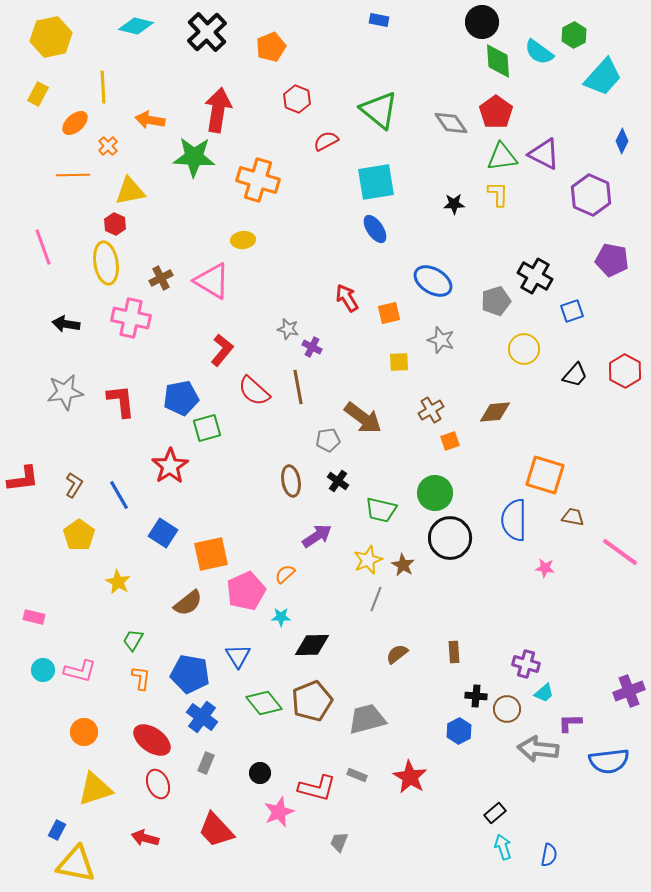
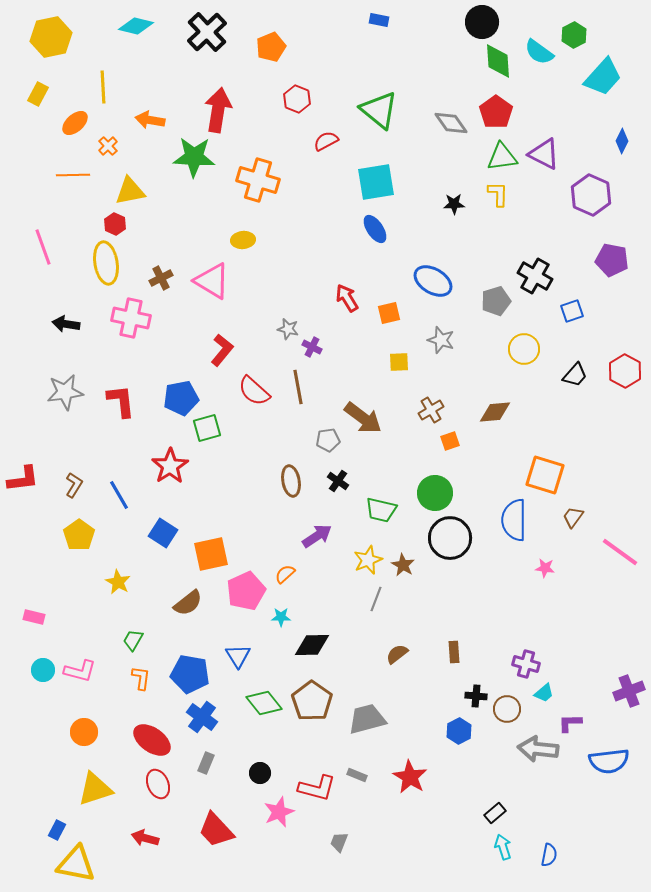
brown trapezoid at (573, 517): rotated 65 degrees counterclockwise
brown pentagon at (312, 701): rotated 15 degrees counterclockwise
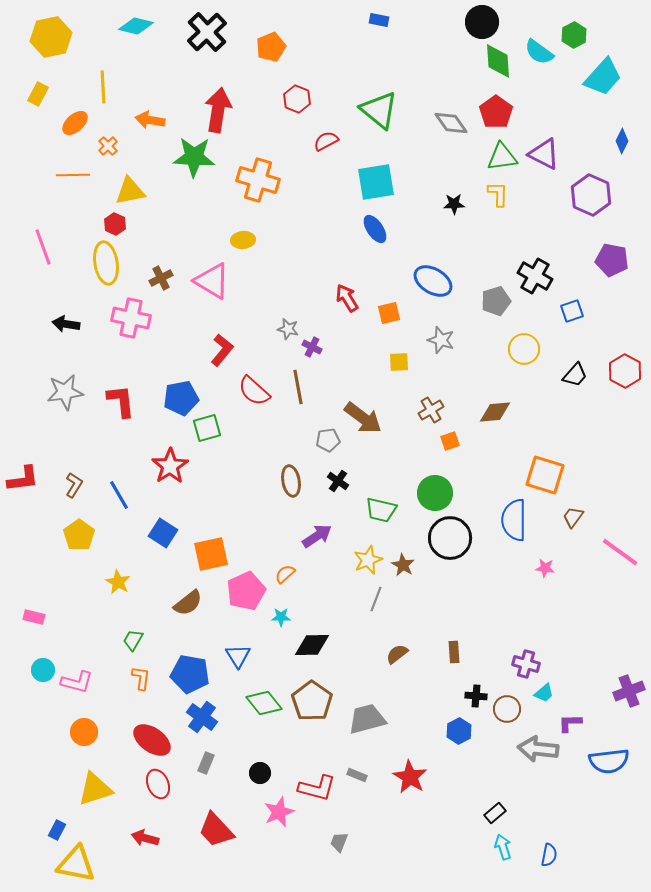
pink L-shape at (80, 671): moved 3 px left, 11 px down
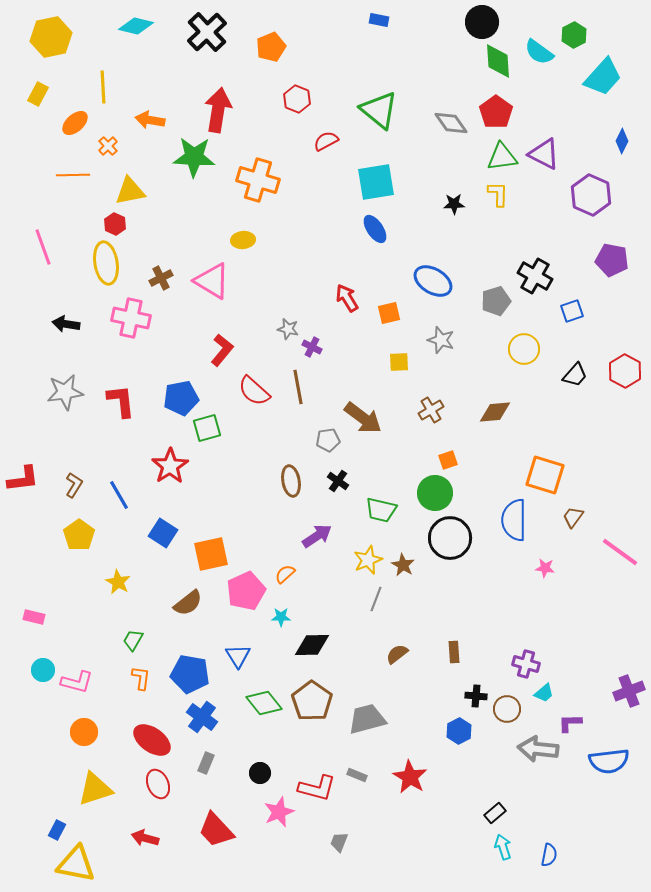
orange square at (450, 441): moved 2 px left, 19 px down
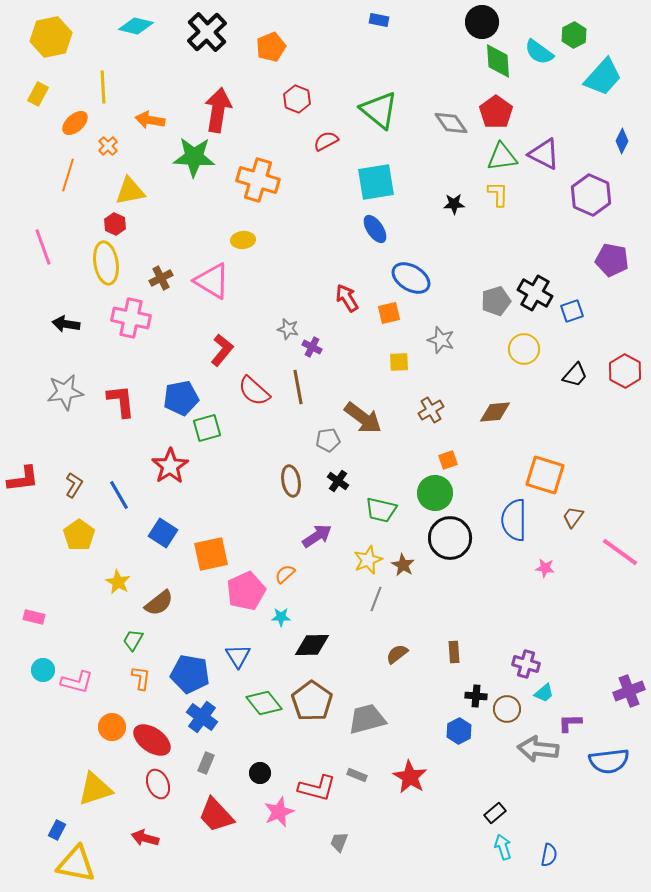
orange line at (73, 175): moved 5 px left; rotated 72 degrees counterclockwise
black cross at (535, 276): moved 17 px down
blue ellipse at (433, 281): moved 22 px left, 3 px up
brown semicircle at (188, 603): moved 29 px left
orange circle at (84, 732): moved 28 px right, 5 px up
red trapezoid at (216, 830): moved 15 px up
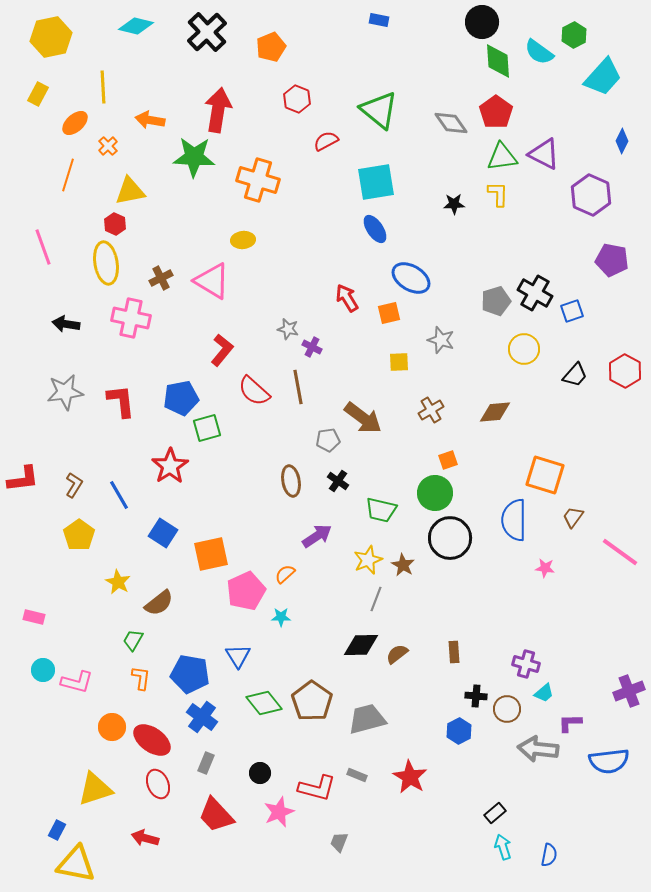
black diamond at (312, 645): moved 49 px right
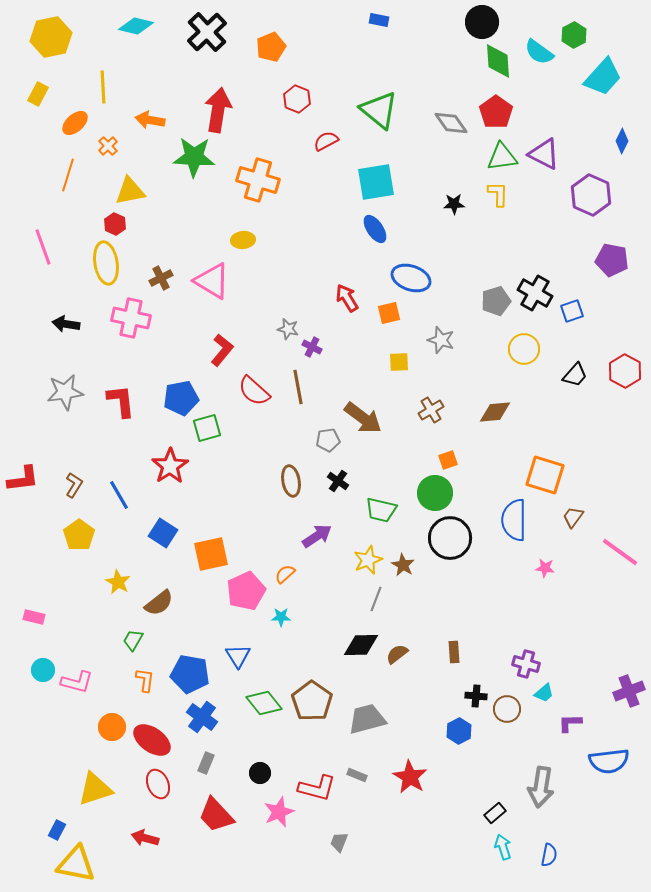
blue ellipse at (411, 278): rotated 12 degrees counterclockwise
orange L-shape at (141, 678): moved 4 px right, 2 px down
gray arrow at (538, 749): moved 3 px right, 38 px down; rotated 87 degrees counterclockwise
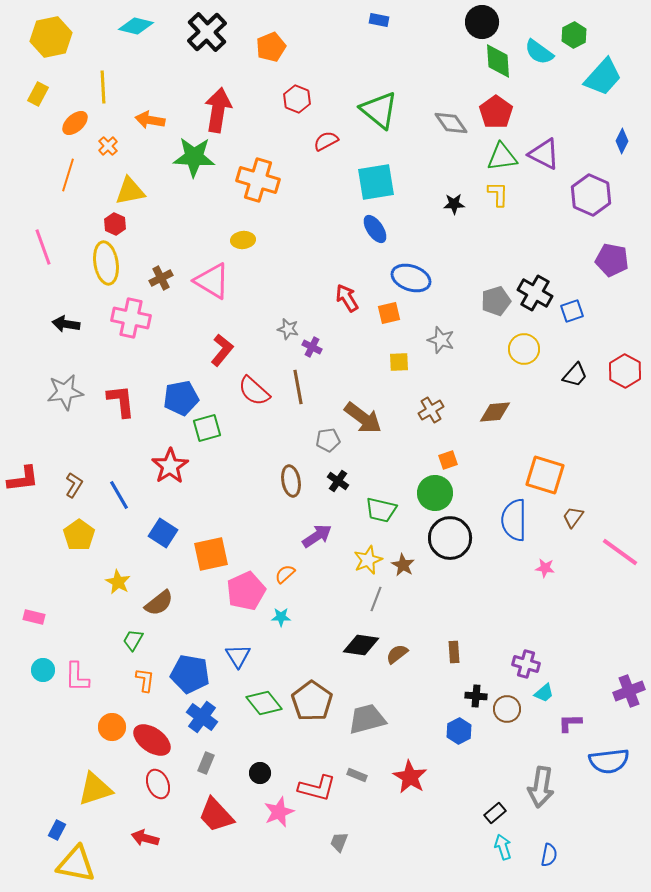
black diamond at (361, 645): rotated 9 degrees clockwise
pink L-shape at (77, 682): moved 5 px up; rotated 76 degrees clockwise
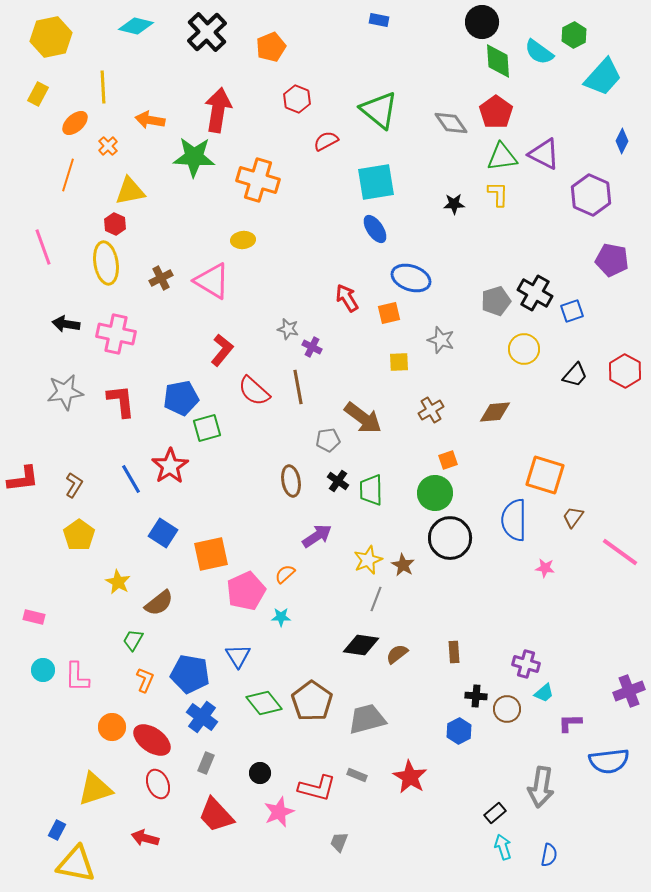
pink cross at (131, 318): moved 15 px left, 16 px down
blue line at (119, 495): moved 12 px right, 16 px up
green trapezoid at (381, 510): moved 10 px left, 20 px up; rotated 76 degrees clockwise
orange L-shape at (145, 680): rotated 15 degrees clockwise
